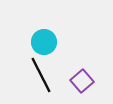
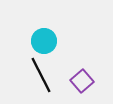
cyan circle: moved 1 px up
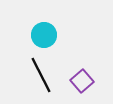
cyan circle: moved 6 px up
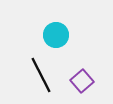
cyan circle: moved 12 px right
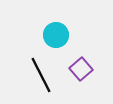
purple square: moved 1 px left, 12 px up
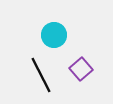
cyan circle: moved 2 px left
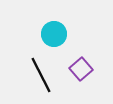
cyan circle: moved 1 px up
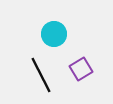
purple square: rotated 10 degrees clockwise
